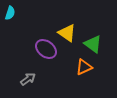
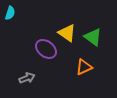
green triangle: moved 7 px up
gray arrow: moved 1 px left, 1 px up; rotated 14 degrees clockwise
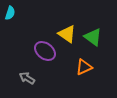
yellow triangle: moved 1 px down
purple ellipse: moved 1 px left, 2 px down
gray arrow: rotated 126 degrees counterclockwise
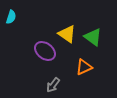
cyan semicircle: moved 1 px right, 4 px down
gray arrow: moved 26 px right, 7 px down; rotated 84 degrees counterclockwise
